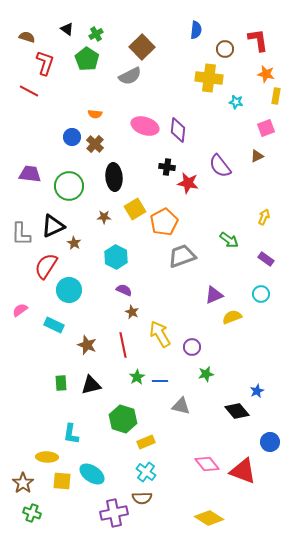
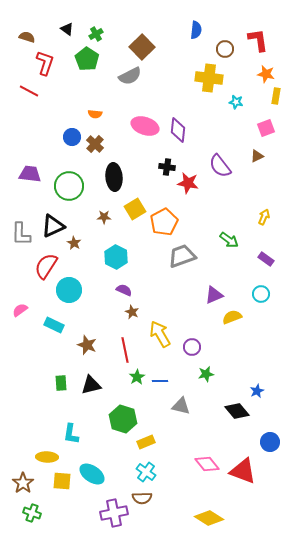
red line at (123, 345): moved 2 px right, 5 px down
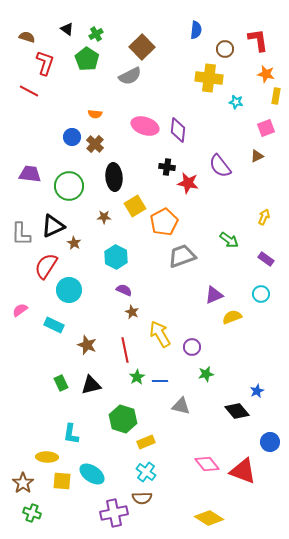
yellow square at (135, 209): moved 3 px up
green rectangle at (61, 383): rotated 21 degrees counterclockwise
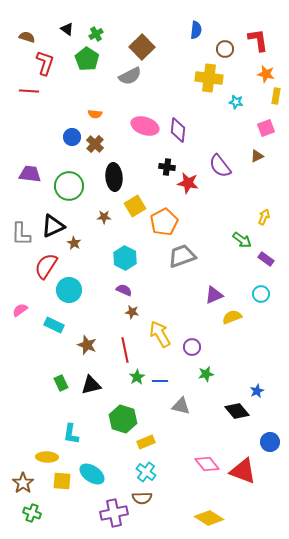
red line at (29, 91): rotated 24 degrees counterclockwise
green arrow at (229, 240): moved 13 px right
cyan hexagon at (116, 257): moved 9 px right, 1 px down
brown star at (132, 312): rotated 16 degrees counterclockwise
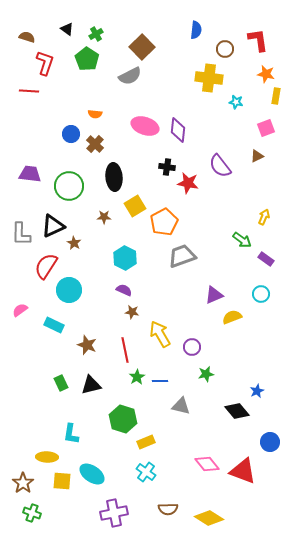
blue circle at (72, 137): moved 1 px left, 3 px up
brown semicircle at (142, 498): moved 26 px right, 11 px down
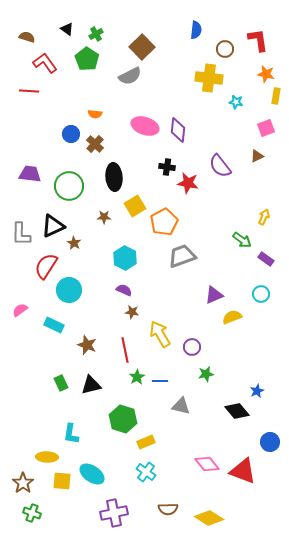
red L-shape at (45, 63): rotated 55 degrees counterclockwise
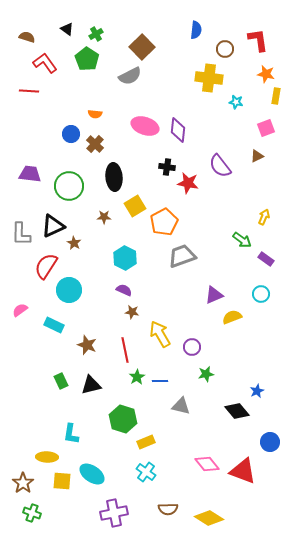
green rectangle at (61, 383): moved 2 px up
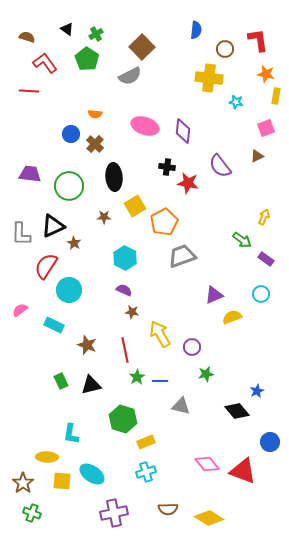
purple diamond at (178, 130): moved 5 px right, 1 px down
cyan cross at (146, 472): rotated 36 degrees clockwise
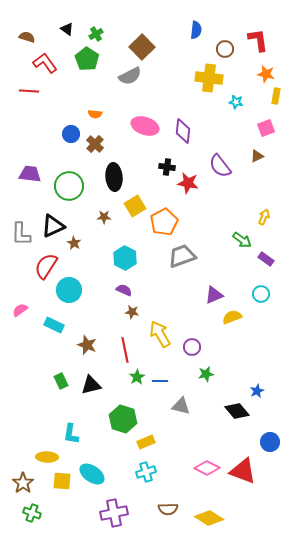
pink diamond at (207, 464): moved 4 px down; rotated 25 degrees counterclockwise
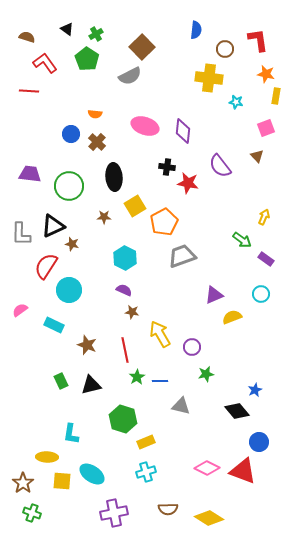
brown cross at (95, 144): moved 2 px right, 2 px up
brown triangle at (257, 156): rotated 48 degrees counterclockwise
brown star at (74, 243): moved 2 px left, 1 px down; rotated 16 degrees counterclockwise
blue star at (257, 391): moved 2 px left, 1 px up
blue circle at (270, 442): moved 11 px left
